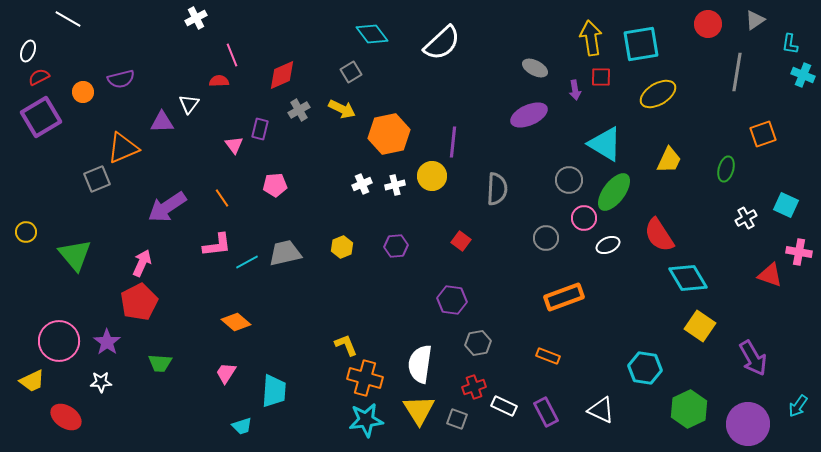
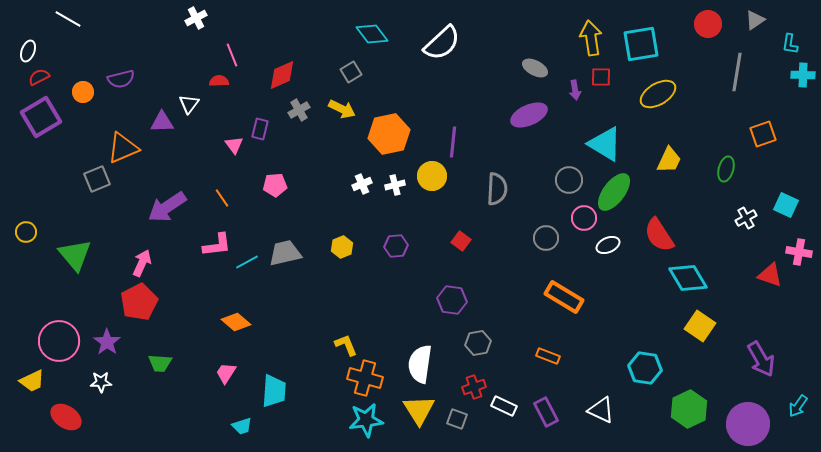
cyan cross at (803, 75): rotated 20 degrees counterclockwise
orange rectangle at (564, 297): rotated 51 degrees clockwise
purple arrow at (753, 358): moved 8 px right, 1 px down
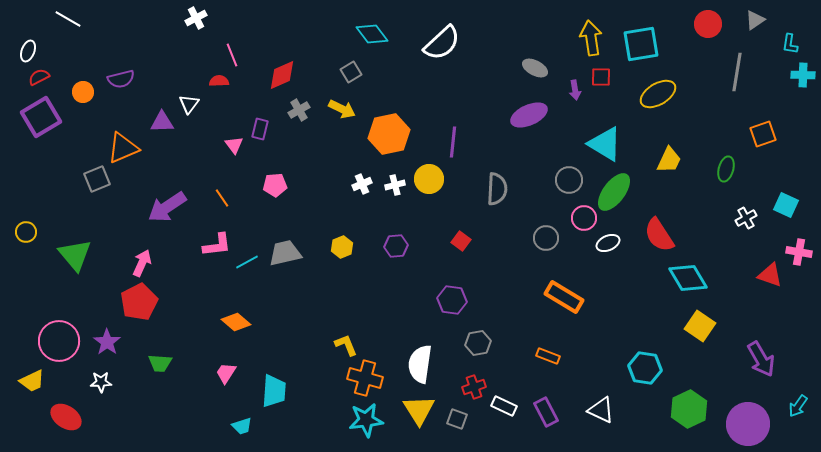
yellow circle at (432, 176): moved 3 px left, 3 px down
white ellipse at (608, 245): moved 2 px up
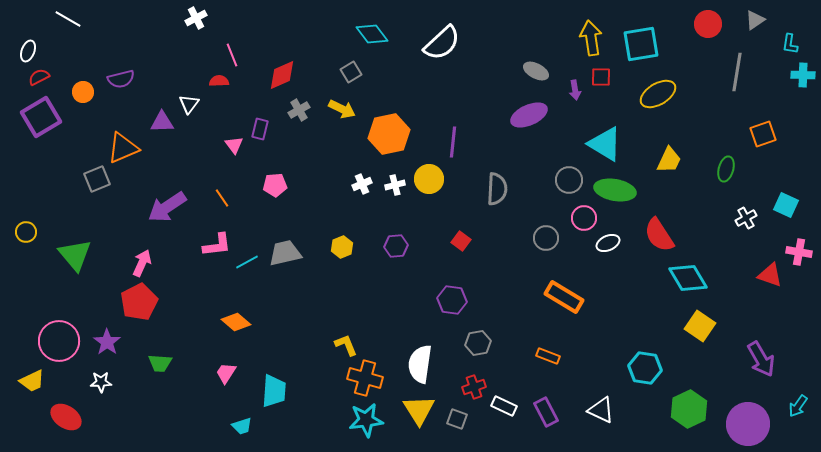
gray ellipse at (535, 68): moved 1 px right, 3 px down
green ellipse at (614, 192): moved 1 px right, 2 px up; rotated 63 degrees clockwise
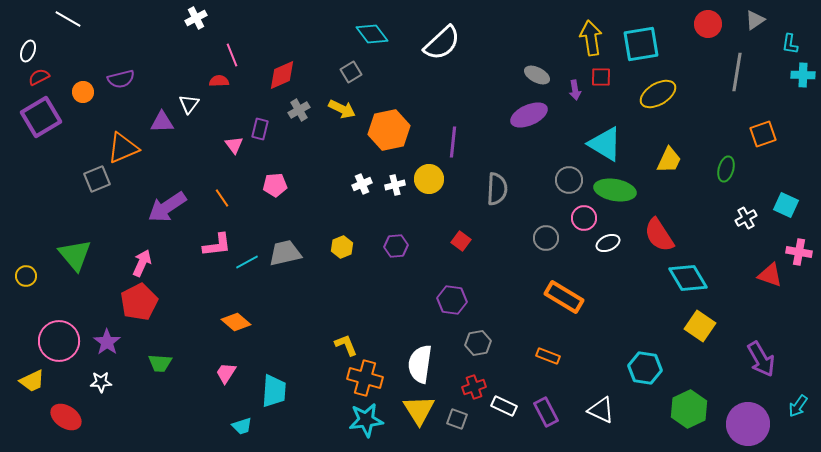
gray ellipse at (536, 71): moved 1 px right, 4 px down
orange hexagon at (389, 134): moved 4 px up
yellow circle at (26, 232): moved 44 px down
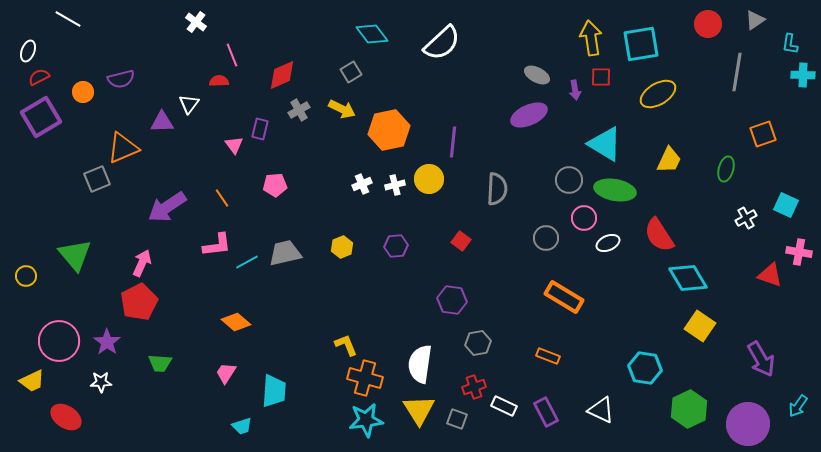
white cross at (196, 18): moved 4 px down; rotated 25 degrees counterclockwise
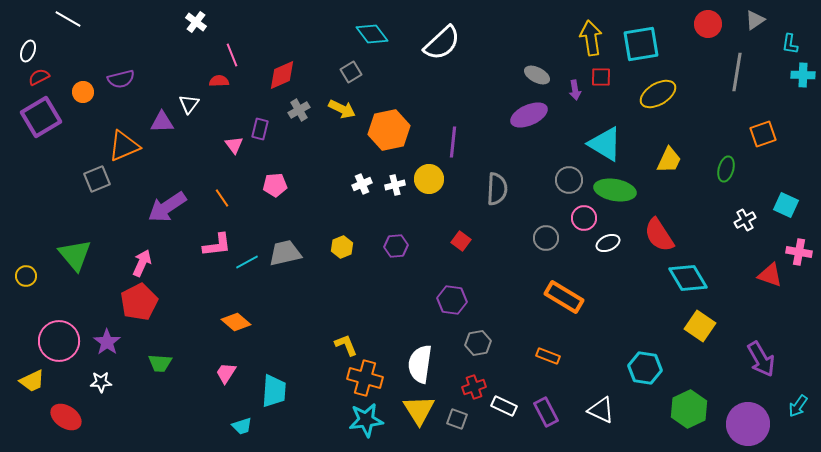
orange triangle at (123, 148): moved 1 px right, 2 px up
white cross at (746, 218): moved 1 px left, 2 px down
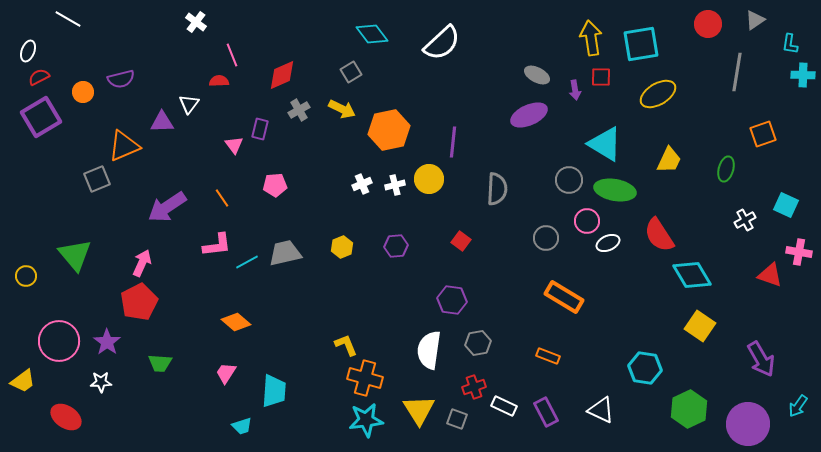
pink circle at (584, 218): moved 3 px right, 3 px down
cyan diamond at (688, 278): moved 4 px right, 3 px up
white semicircle at (420, 364): moved 9 px right, 14 px up
yellow trapezoid at (32, 381): moved 9 px left; rotated 12 degrees counterclockwise
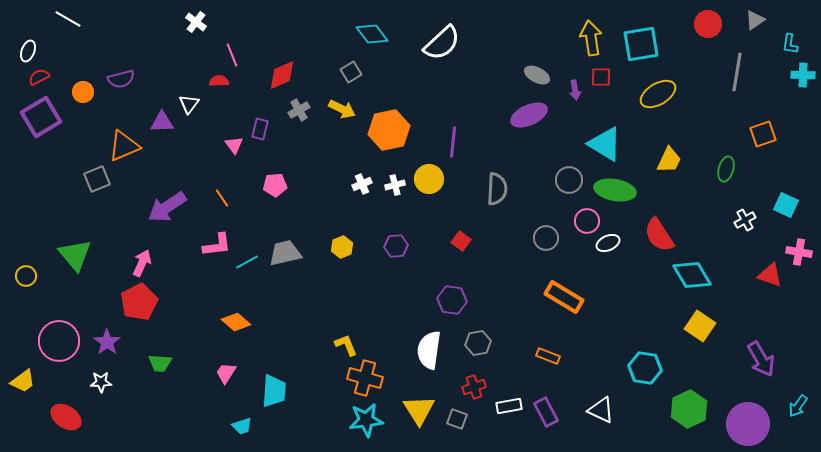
white rectangle at (504, 406): moved 5 px right; rotated 35 degrees counterclockwise
